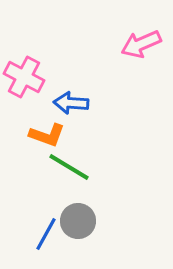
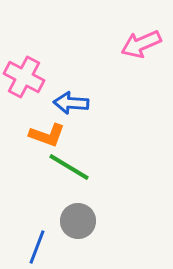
blue line: moved 9 px left, 13 px down; rotated 8 degrees counterclockwise
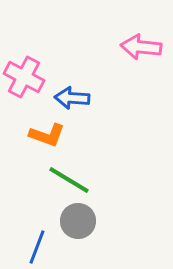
pink arrow: moved 3 px down; rotated 30 degrees clockwise
blue arrow: moved 1 px right, 5 px up
green line: moved 13 px down
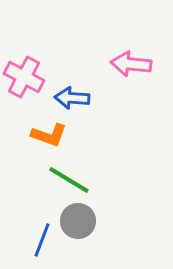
pink arrow: moved 10 px left, 17 px down
orange L-shape: moved 2 px right
blue line: moved 5 px right, 7 px up
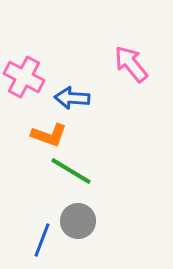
pink arrow: rotated 45 degrees clockwise
green line: moved 2 px right, 9 px up
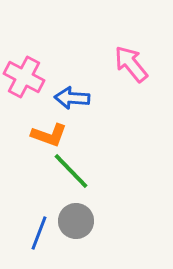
green line: rotated 15 degrees clockwise
gray circle: moved 2 px left
blue line: moved 3 px left, 7 px up
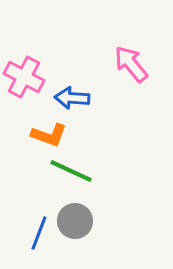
green line: rotated 21 degrees counterclockwise
gray circle: moved 1 px left
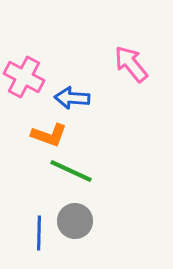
blue line: rotated 20 degrees counterclockwise
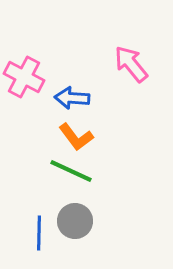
orange L-shape: moved 27 px right, 2 px down; rotated 33 degrees clockwise
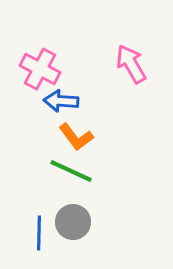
pink arrow: rotated 9 degrees clockwise
pink cross: moved 16 px right, 8 px up
blue arrow: moved 11 px left, 3 px down
gray circle: moved 2 px left, 1 px down
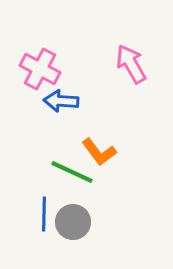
orange L-shape: moved 23 px right, 15 px down
green line: moved 1 px right, 1 px down
blue line: moved 5 px right, 19 px up
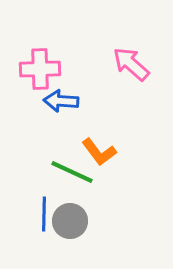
pink arrow: rotated 18 degrees counterclockwise
pink cross: rotated 30 degrees counterclockwise
gray circle: moved 3 px left, 1 px up
